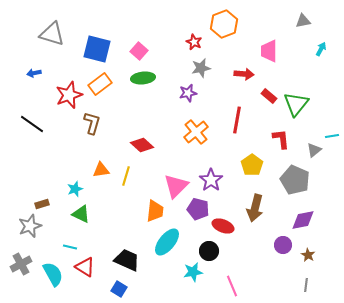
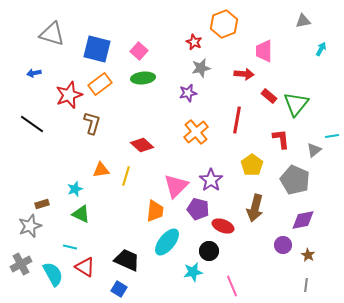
pink trapezoid at (269, 51): moved 5 px left
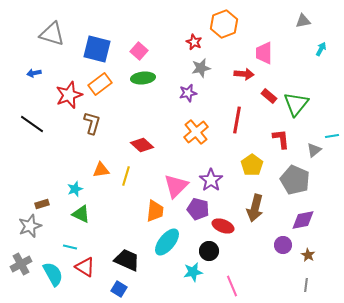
pink trapezoid at (264, 51): moved 2 px down
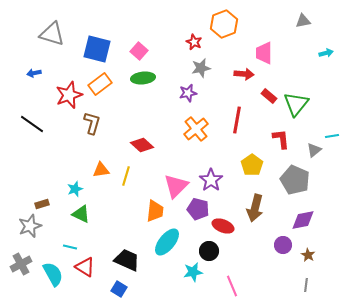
cyan arrow at (321, 49): moved 5 px right, 4 px down; rotated 48 degrees clockwise
orange cross at (196, 132): moved 3 px up
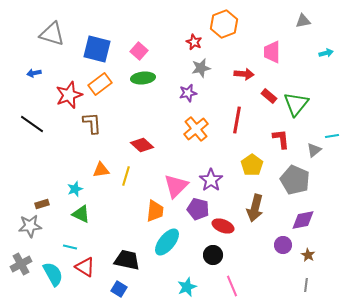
pink trapezoid at (264, 53): moved 8 px right, 1 px up
brown L-shape at (92, 123): rotated 20 degrees counterclockwise
gray star at (30, 226): rotated 15 degrees clockwise
black circle at (209, 251): moved 4 px right, 4 px down
black trapezoid at (127, 260): rotated 12 degrees counterclockwise
cyan star at (193, 272): moved 6 px left, 15 px down; rotated 12 degrees counterclockwise
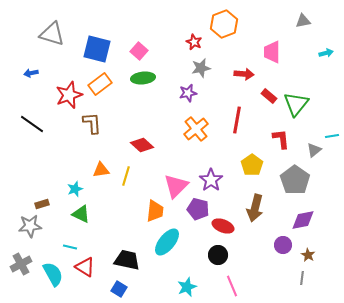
blue arrow at (34, 73): moved 3 px left
gray pentagon at (295, 180): rotated 12 degrees clockwise
black circle at (213, 255): moved 5 px right
gray line at (306, 285): moved 4 px left, 7 px up
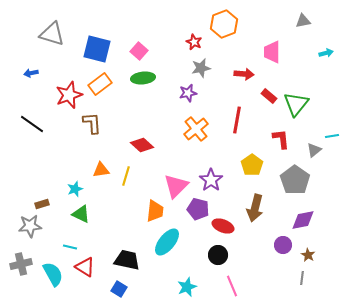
gray cross at (21, 264): rotated 15 degrees clockwise
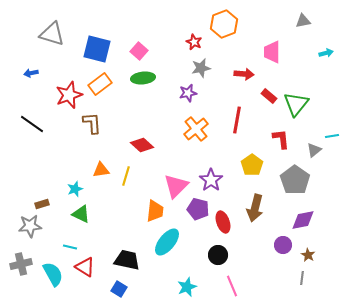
red ellipse at (223, 226): moved 4 px up; rotated 50 degrees clockwise
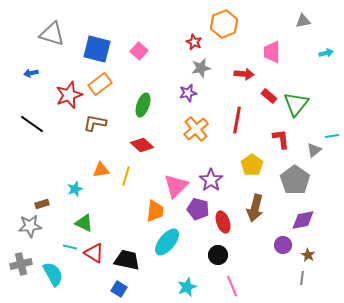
green ellipse at (143, 78): moved 27 px down; rotated 65 degrees counterclockwise
brown L-shape at (92, 123): moved 3 px right; rotated 75 degrees counterclockwise
green triangle at (81, 214): moved 3 px right, 9 px down
red triangle at (85, 267): moved 9 px right, 14 px up
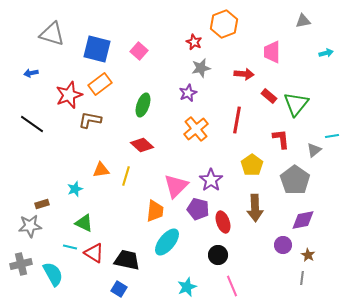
purple star at (188, 93): rotated 12 degrees counterclockwise
brown L-shape at (95, 123): moved 5 px left, 3 px up
brown arrow at (255, 208): rotated 16 degrees counterclockwise
